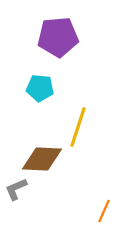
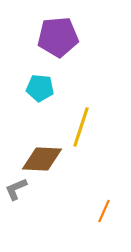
yellow line: moved 3 px right
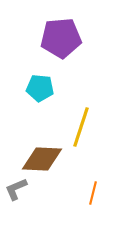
purple pentagon: moved 3 px right, 1 px down
orange line: moved 11 px left, 18 px up; rotated 10 degrees counterclockwise
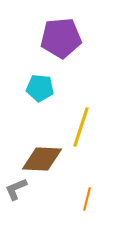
orange line: moved 6 px left, 6 px down
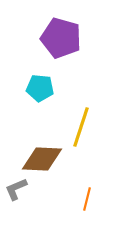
purple pentagon: rotated 21 degrees clockwise
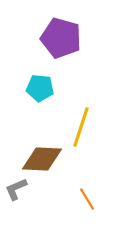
orange line: rotated 45 degrees counterclockwise
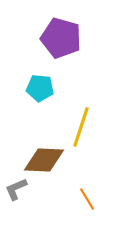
brown diamond: moved 2 px right, 1 px down
